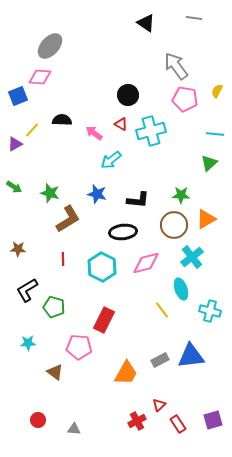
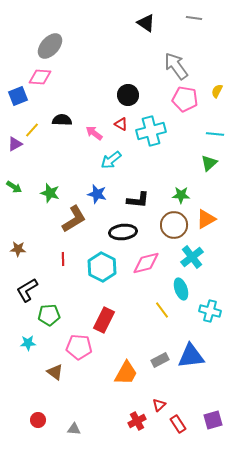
brown L-shape at (68, 219): moved 6 px right
green pentagon at (54, 307): moved 5 px left, 8 px down; rotated 20 degrees counterclockwise
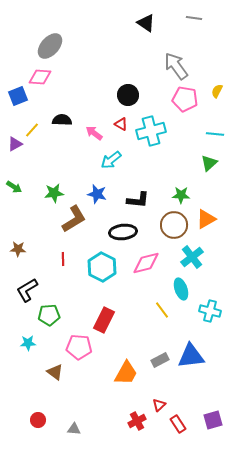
green star at (50, 193): moved 4 px right; rotated 24 degrees counterclockwise
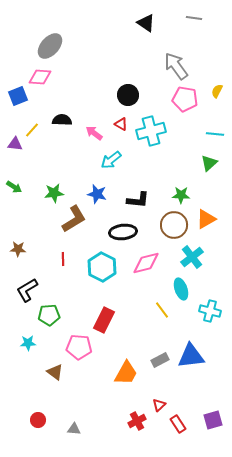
purple triangle at (15, 144): rotated 35 degrees clockwise
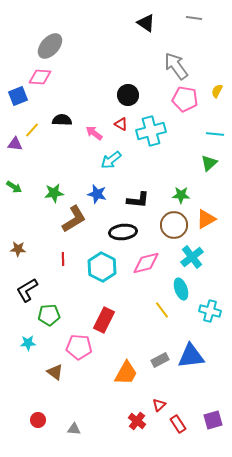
red cross at (137, 421): rotated 24 degrees counterclockwise
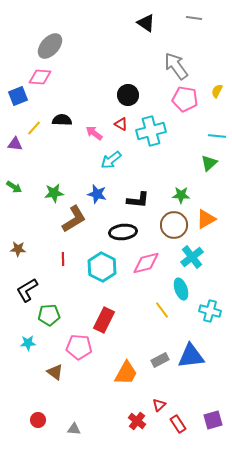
yellow line at (32, 130): moved 2 px right, 2 px up
cyan line at (215, 134): moved 2 px right, 2 px down
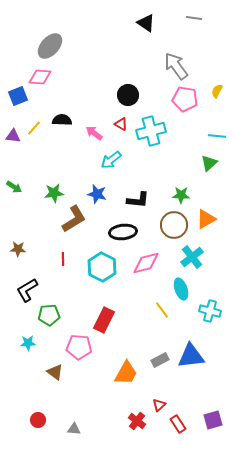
purple triangle at (15, 144): moved 2 px left, 8 px up
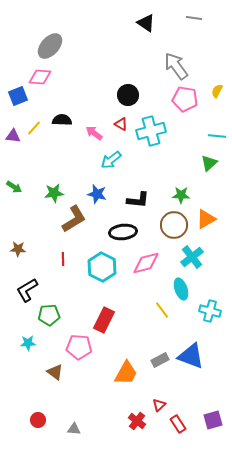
blue triangle at (191, 356): rotated 28 degrees clockwise
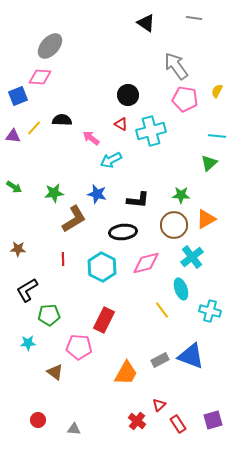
pink arrow at (94, 133): moved 3 px left, 5 px down
cyan arrow at (111, 160): rotated 10 degrees clockwise
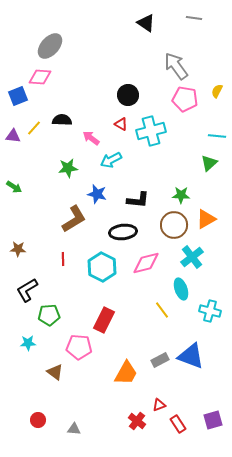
green star at (54, 193): moved 14 px right, 25 px up
red triangle at (159, 405): rotated 24 degrees clockwise
